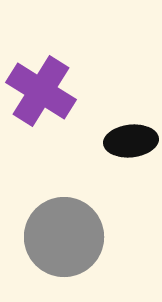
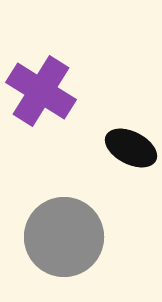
black ellipse: moved 7 px down; rotated 33 degrees clockwise
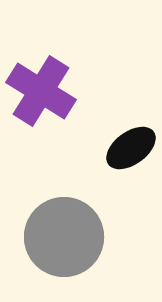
black ellipse: rotated 63 degrees counterclockwise
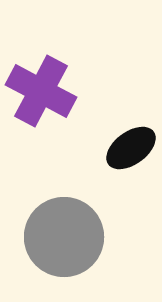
purple cross: rotated 4 degrees counterclockwise
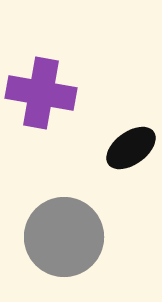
purple cross: moved 2 px down; rotated 18 degrees counterclockwise
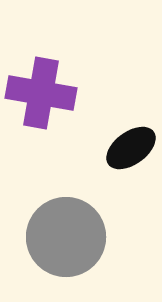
gray circle: moved 2 px right
